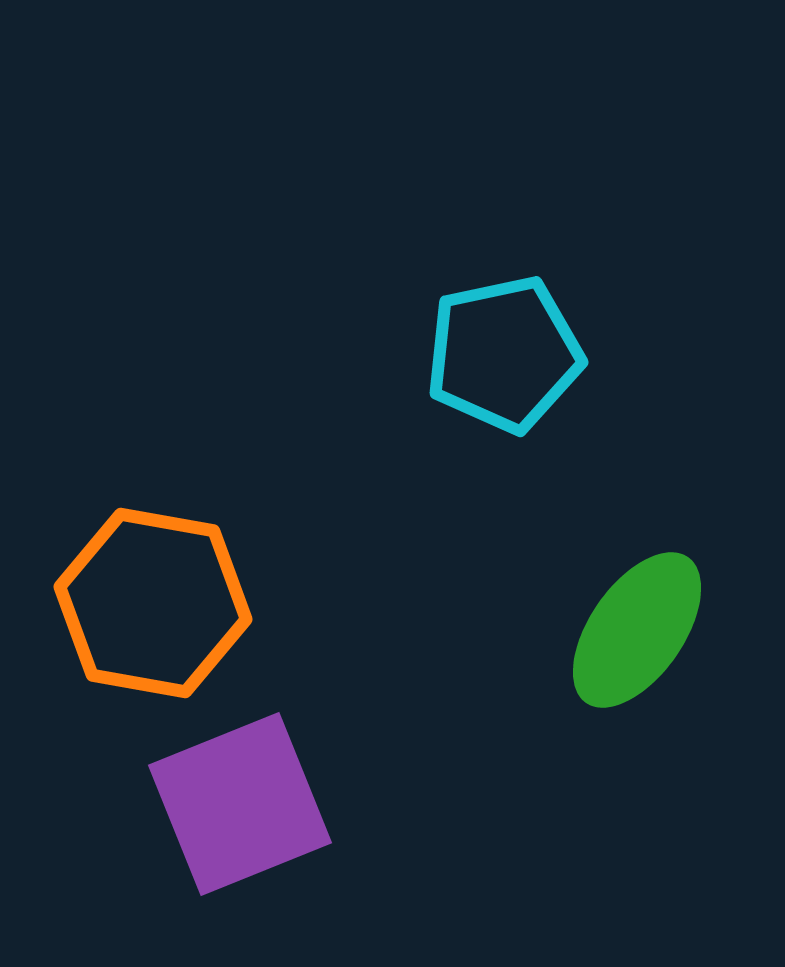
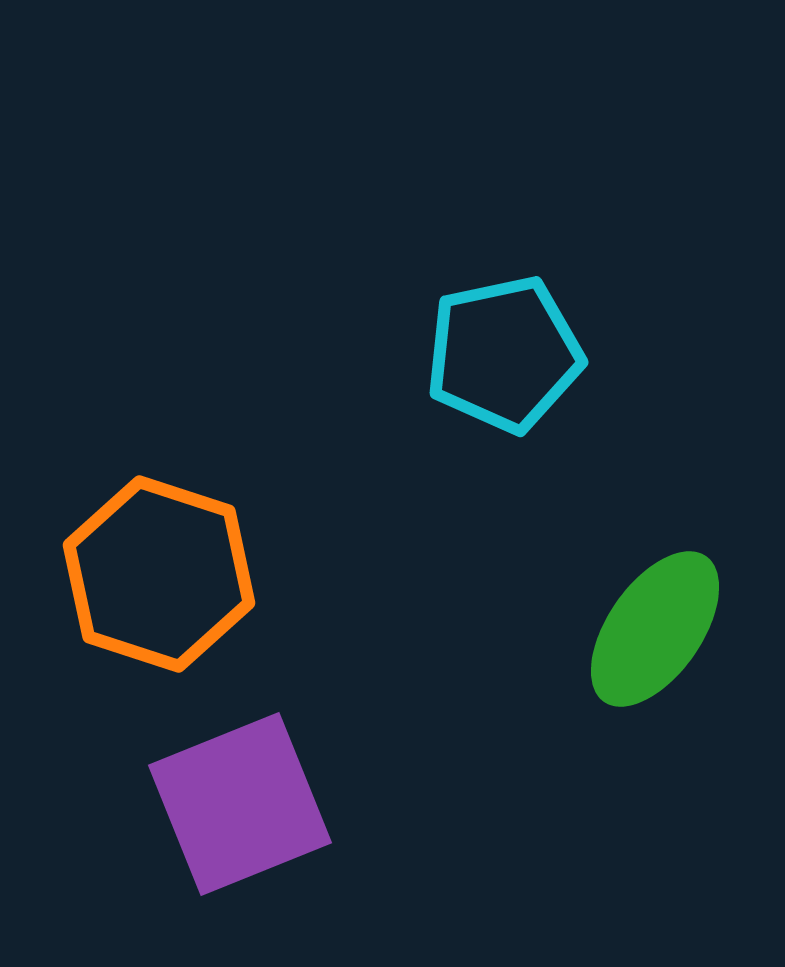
orange hexagon: moved 6 px right, 29 px up; rotated 8 degrees clockwise
green ellipse: moved 18 px right, 1 px up
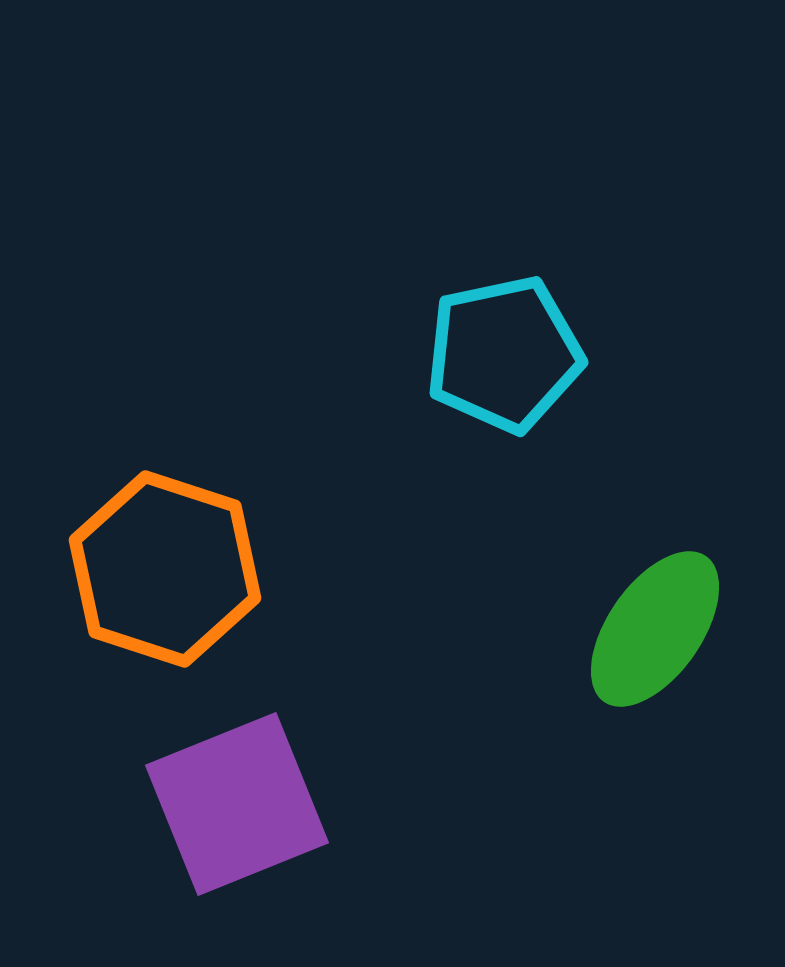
orange hexagon: moved 6 px right, 5 px up
purple square: moved 3 px left
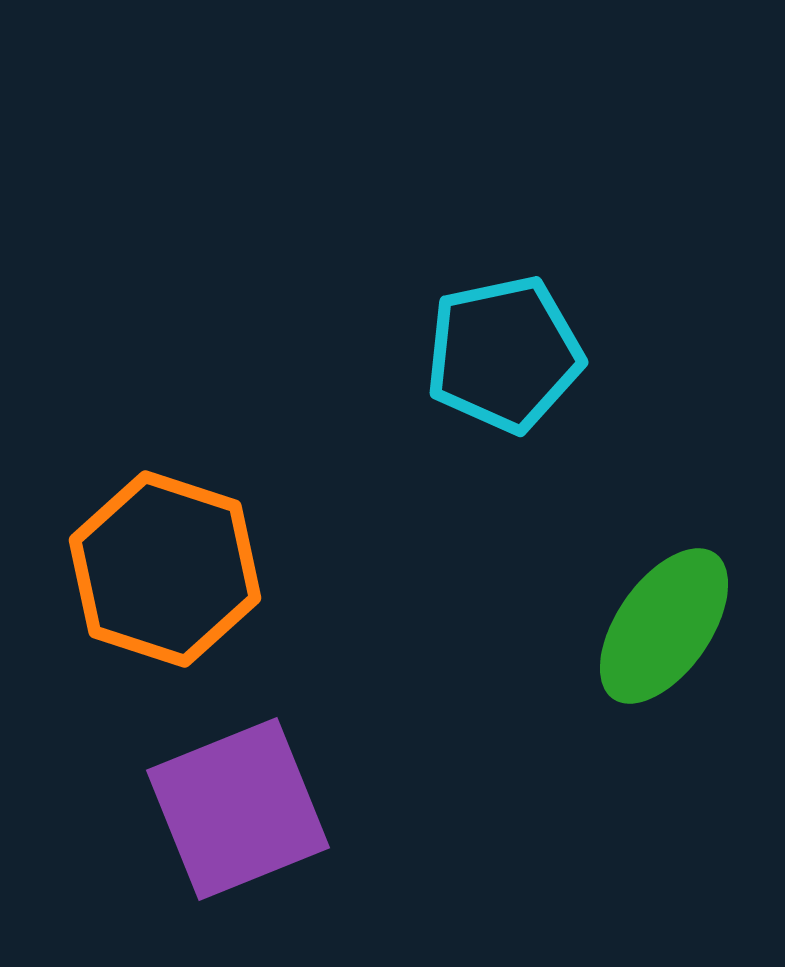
green ellipse: moved 9 px right, 3 px up
purple square: moved 1 px right, 5 px down
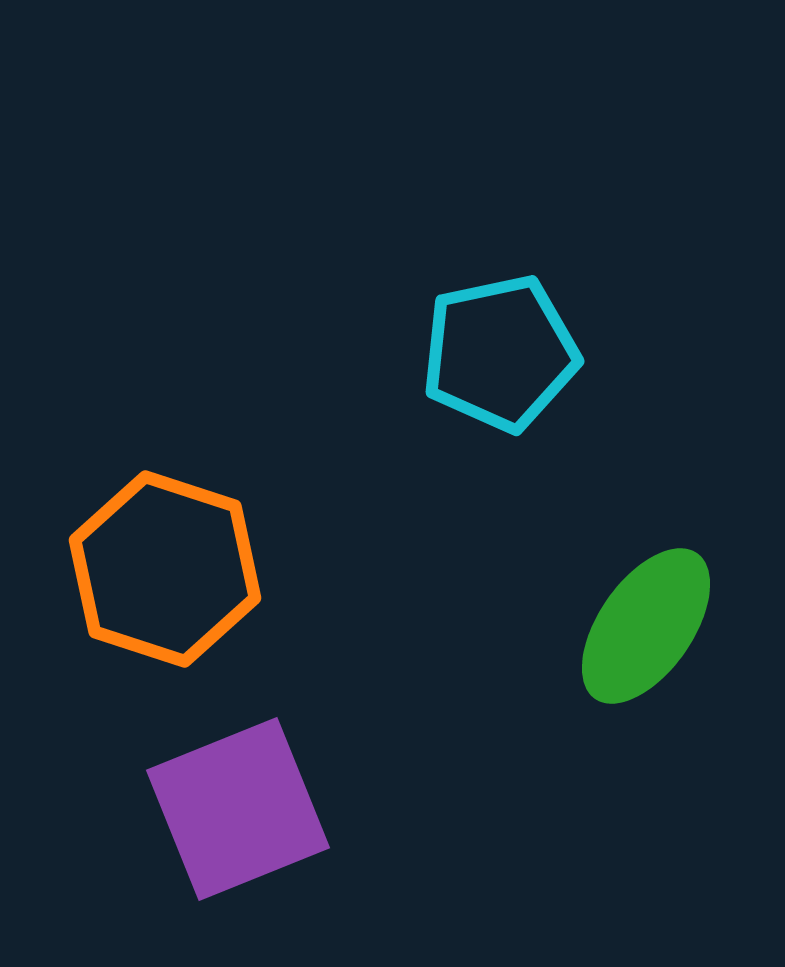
cyan pentagon: moved 4 px left, 1 px up
green ellipse: moved 18 px left
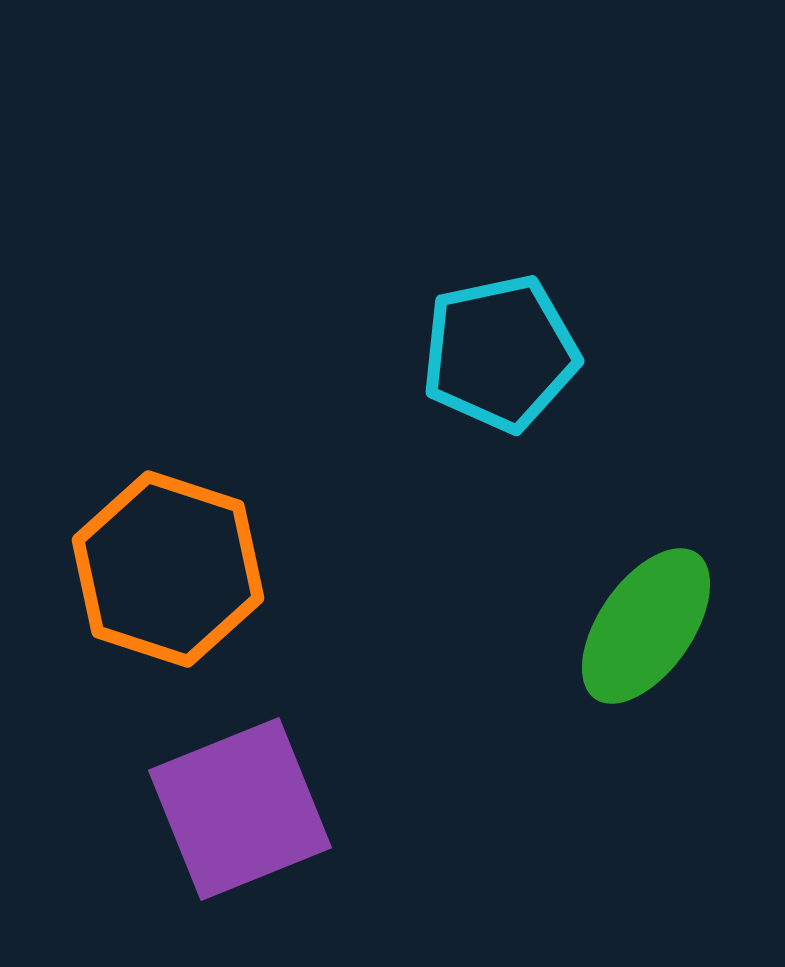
orange hexagon: moved 3 px right
purple square: moved 2 px right
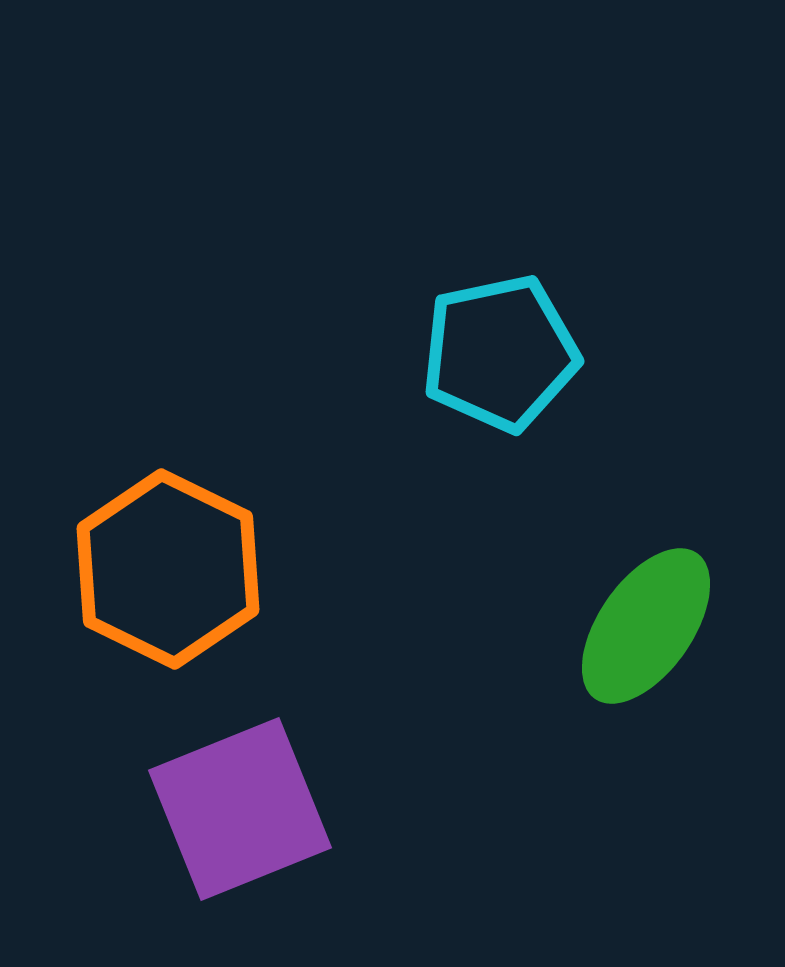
orange hexagon: rotated 8 degrees clockwise
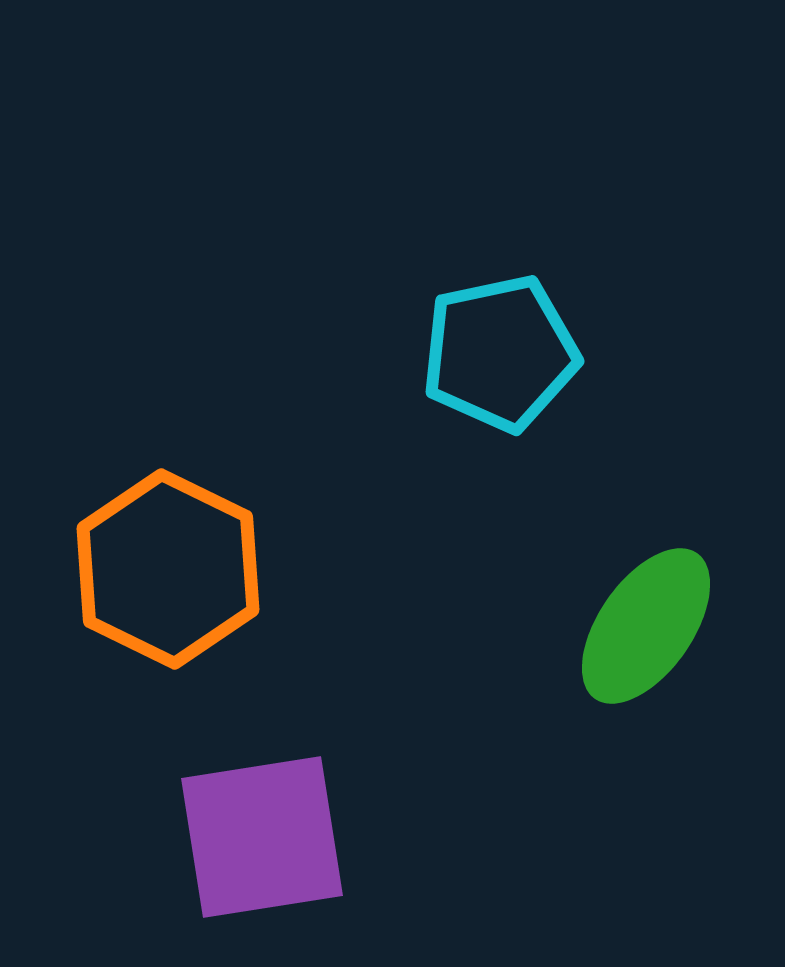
purple square: moved 22 px right, 28 px down; rotated 13 degrees clockwise
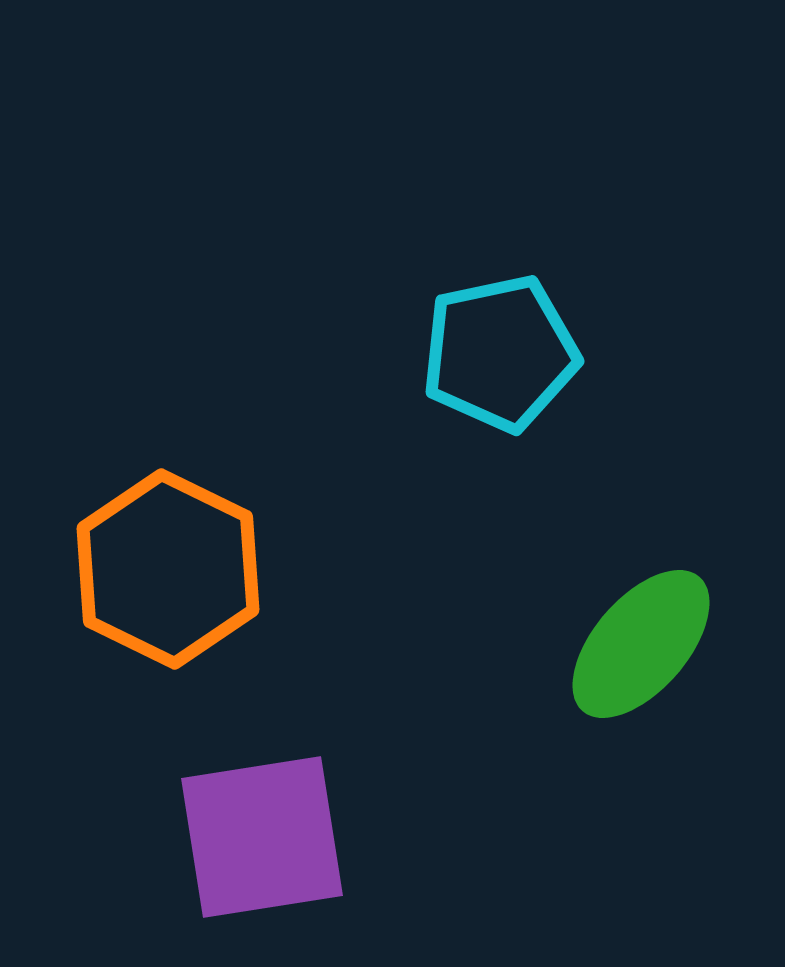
green ellipse: moved 5 px left, 18 px down; rotated 6 degrees clockwise
